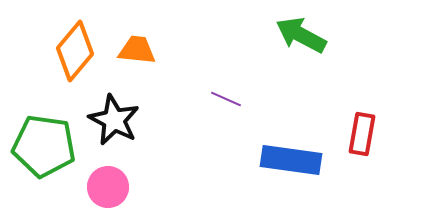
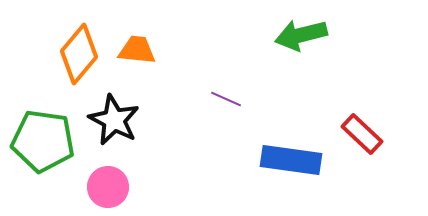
green arrow: rotated 42 degrees counterclockwise
orange diamond: moved 4 px right, 3 px down
red rectangle: rotated 57 degrees counterclockwise
green pentagon: moved 1 px left, 5 px up
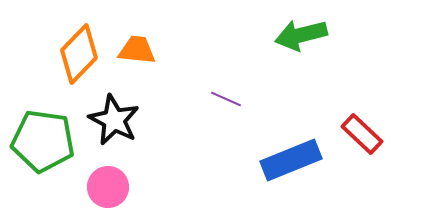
orange diamond: rotated 4 degrees clockwise
blue rectangle: rotated 30 degrees counterclockwise
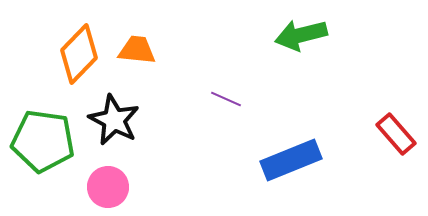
red rectangle: moved 34 px right; rotated 6 degrees clockwise
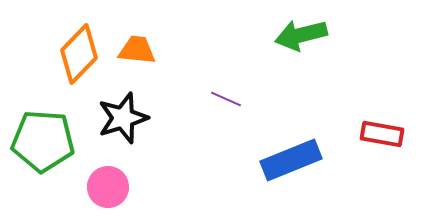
black star: moved 9 px right, 2 px up; rotated 27 degrees clockwise
red rectangle: moved 14 px left; rotated 39 degrees counterclockwise
green pentagon: rotated 4 degrees counterclockwise
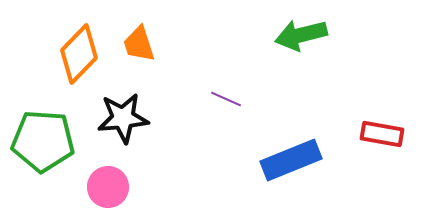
orange trapezoid: moved 2 px right, 6 px up; rotated 114 degrees counterclockwise
black star: rotated 12 degrees clockwise
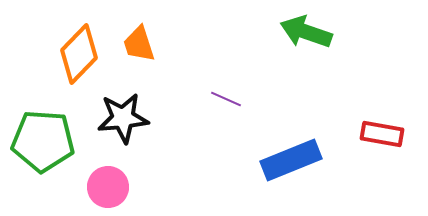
green arrow: moved 5 px right, 3 px up; rotated 33 degrees clockwise
